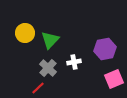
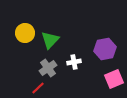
gray cross: rotated 12 degrees clockwise
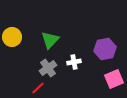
yellow circle: moved 13 px left, 4 px down
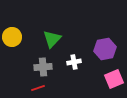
green triangle: moved 2 px right, 1 px up
gray cross: moved 5 px left, 1 px up; rotated 30 degrees clockwise
red line: rotated 24 degrees clockwise
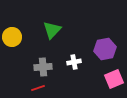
green triangle: moved 9 px up
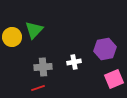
green triangle: moved 18 px left
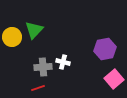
white cross: moved 11 px left; rotated 24 degrees clockwise
pink square: rotated 18 degrees counterclockwise
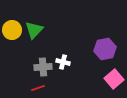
yellow circle: moved 7 px up
